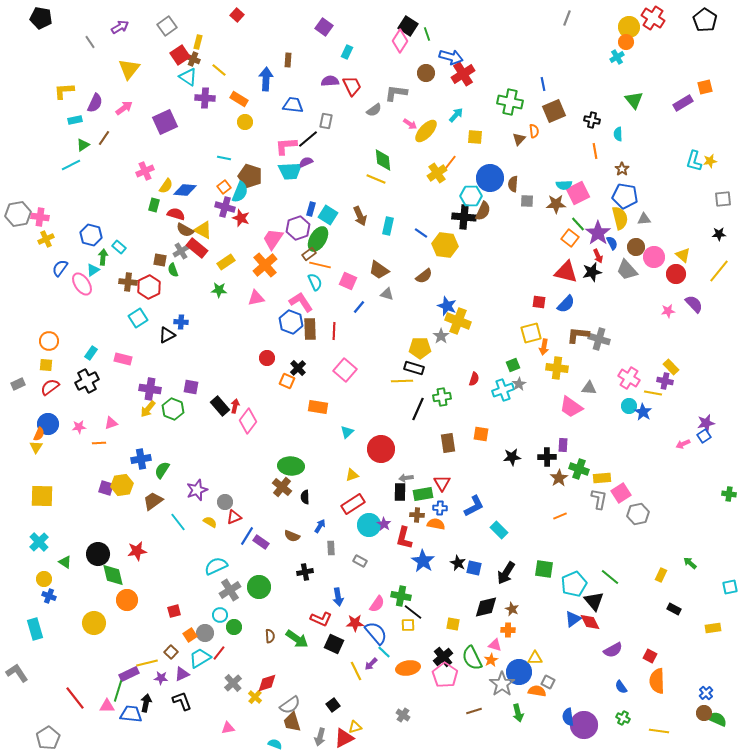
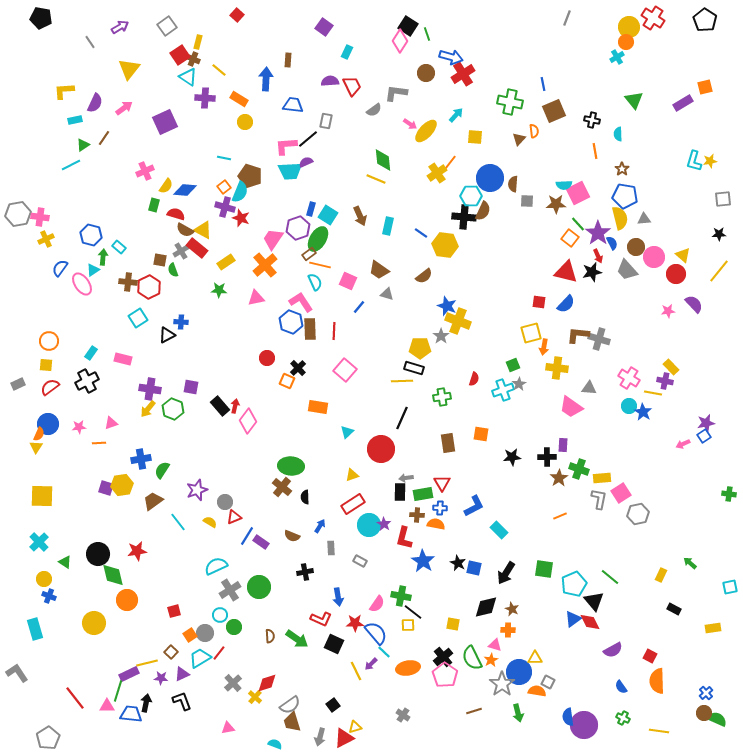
black line at (418, 409): moved 16 px left, 9 px down
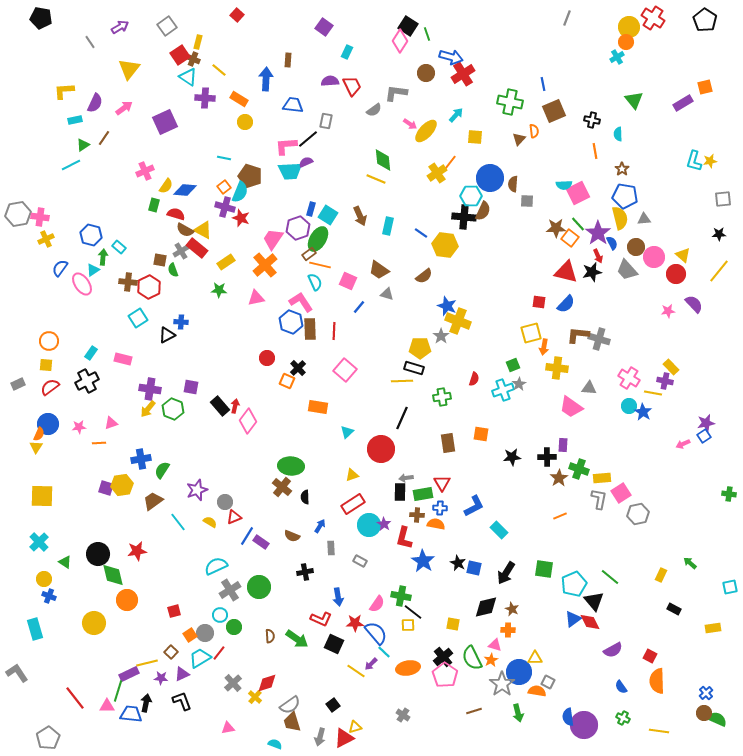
brown star at (556, 204): moved 24 px down
yellow line at (356, 671): rotated 30 degrees counterclockwise
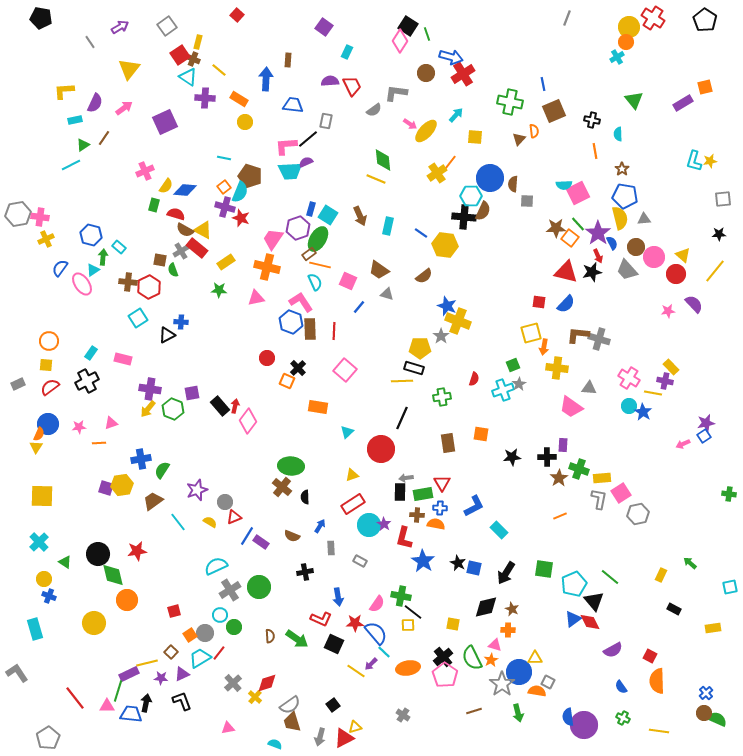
orange cross at (265, 265): moved 2 px right, 2 px down; rotated 35 degrees counterclockwise
yellow line at (719, 271): moved 4 px left
purple square at (191, 387): moved 1 px right, 6 px down; rotated 21 degrees counterclockwise
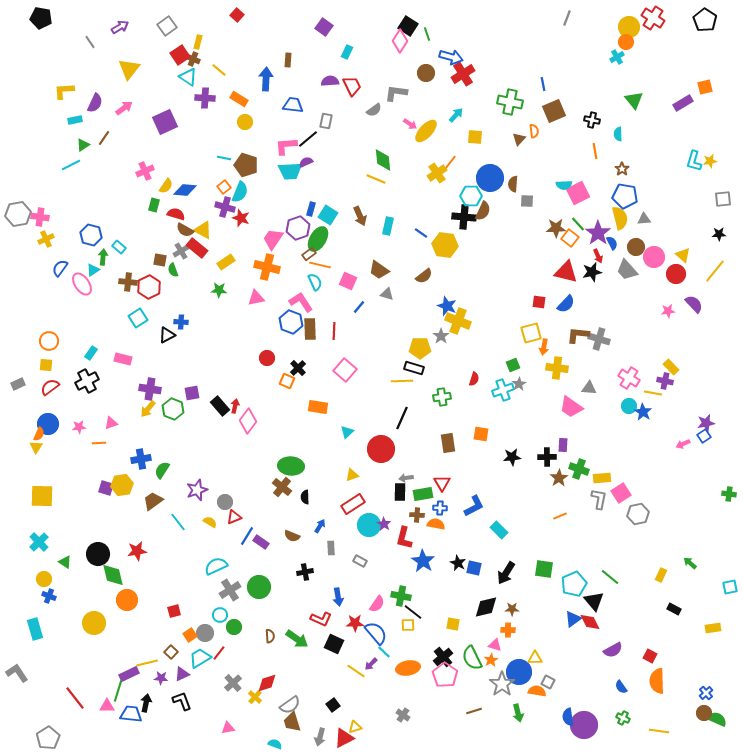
brown pentagon at (250, 176): moved 4 px left, 11 px up
brown star at (512, 609): rotated 24 degrees counterclockwise
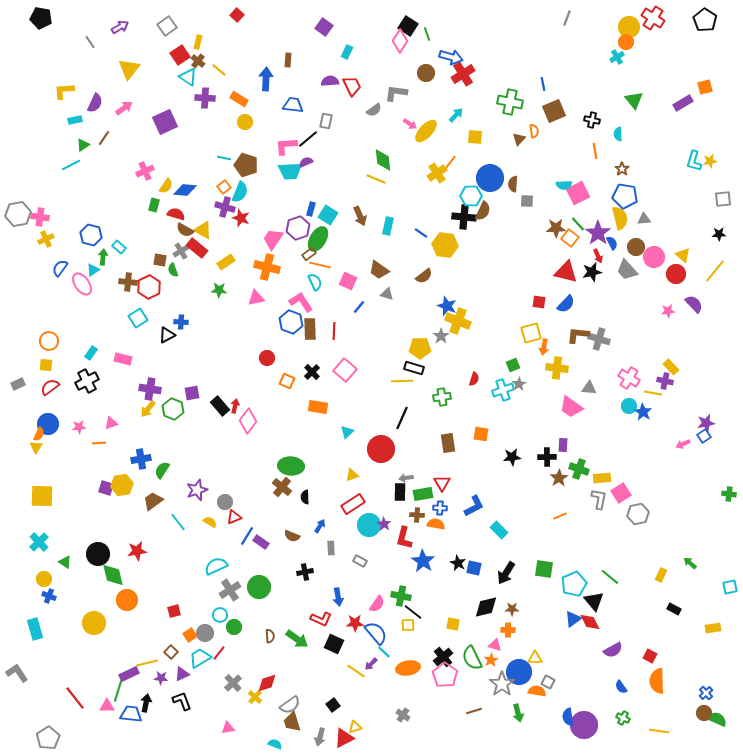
brown cross at (193, 59): moved 5 px right, 2 px down; rotated 16 degrees clockwise
black cross at (298, 368): moved 14 px right, 4 px down
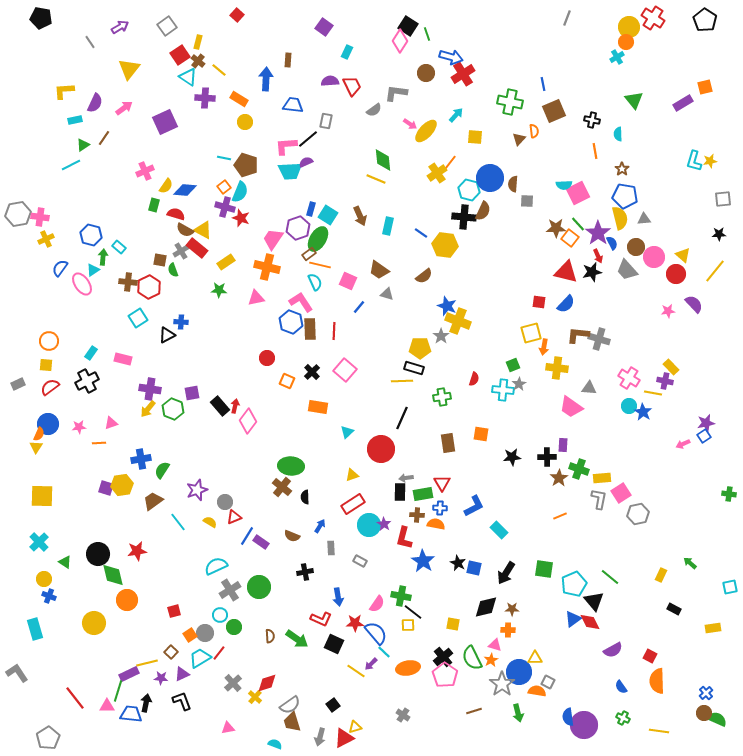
cyan hexagon at (471, 196): moved 2 px left, 6 px up; rotated 15 degrees clockwise
cyan cross at (503, 390): rotated 25 degrees clockwise
